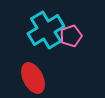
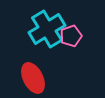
cyan cross: moved 1 px right, 1 px up
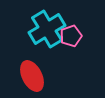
red ellipse: moved 1 px left, 2 px up
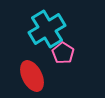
pink pentagon: moved 8 px left, 17 px down; rotated 20 degrees counterclockwise
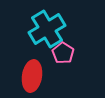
red ellipse: rotated 36 degrees clockwise
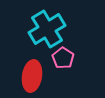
pink pentagon: moved 5 px down
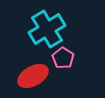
red ellipse: moved 1 px right; rotated 52 degrees clockwise
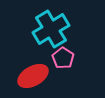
cyan cross: moved 4 px right
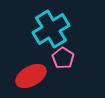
red ellipse: moved 2 px left
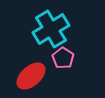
red ellipse: rotated 12 degrees counterclockwise
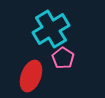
red ellipse: rotated 28 degrees counterclockwise
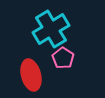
red ellipse: moved 1 px up; rotated 36 degrees counterclockwise
